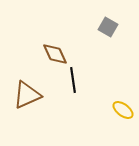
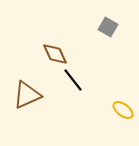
black line: rotated 30 degrees counterclockwise
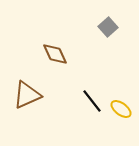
gray square: rotated 18 degrees clockwise
black line: moved 19 px right, 21 px down
yellow ellipse: moved 2 px left, 1 px up
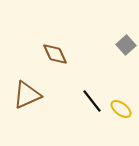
gray square: moved 18 px right, 18 px down
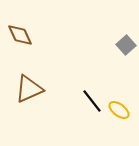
brown diamond: moved 35 px left, 19 px up
brown triangle: moved 2 px right, 6 px up
yellow ellipse: moved 2 px left, 1 px down
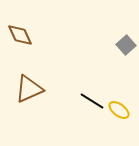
black line: rotated 20 degrees counterclockwise
